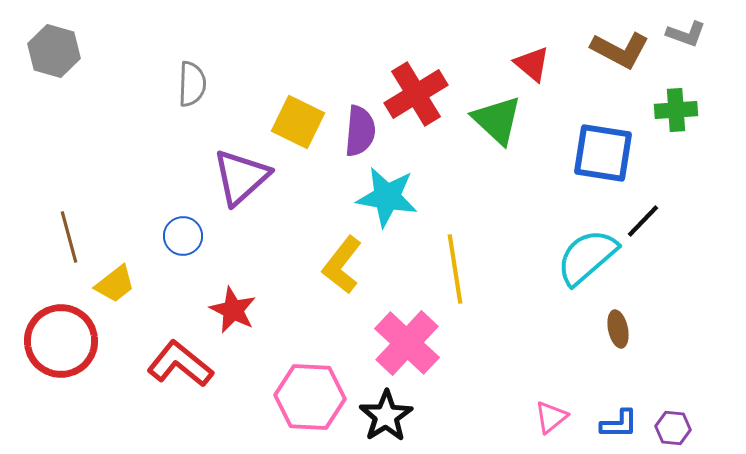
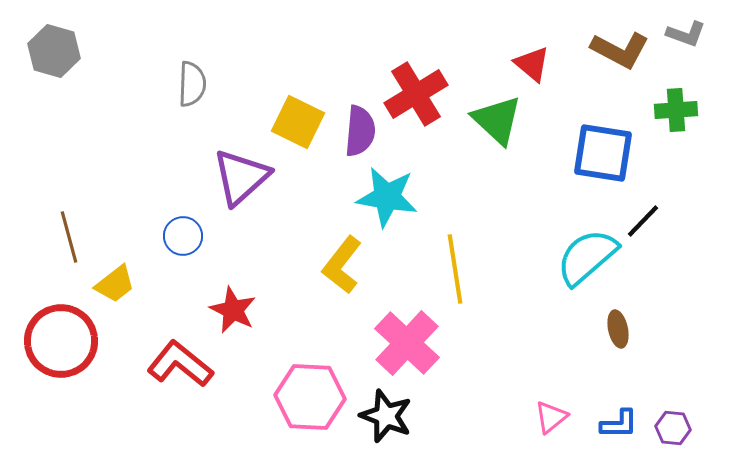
black star: rotated 18 degrees counterclockwise
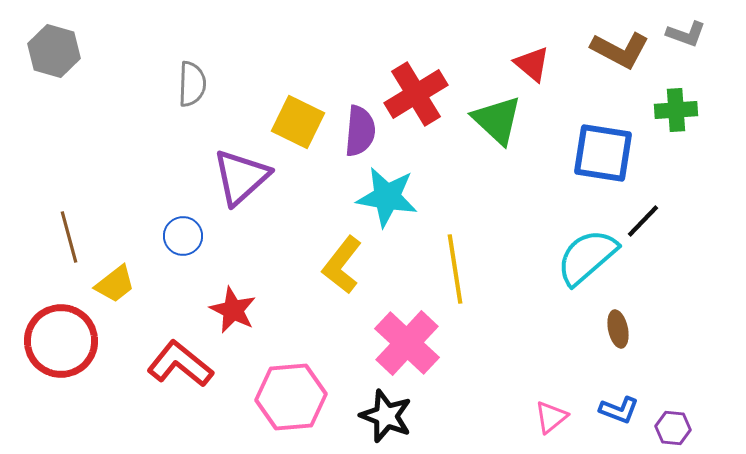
pink hexagon: moved 19 px left; rotated 8 degrees counterclockwise
blue L-shape: moved 14 px up; rotated 21 degrees clockwise
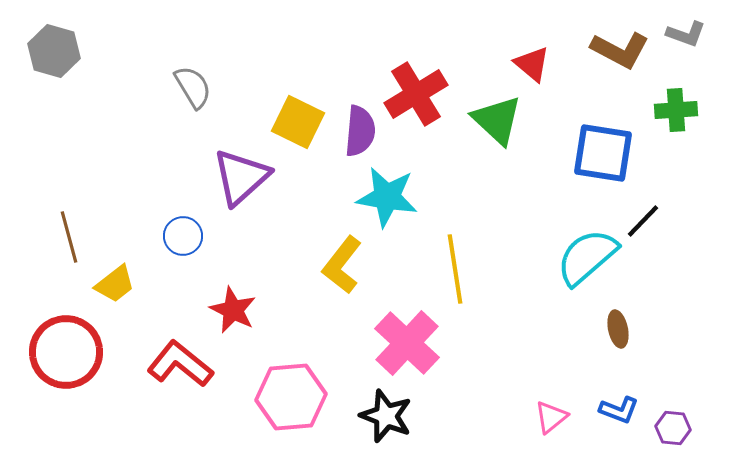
gray semicircle: moved 1 px right, 3 px down; rotated 33 degrees counterclockwise
red circle: moved 5 px right, 11 px down
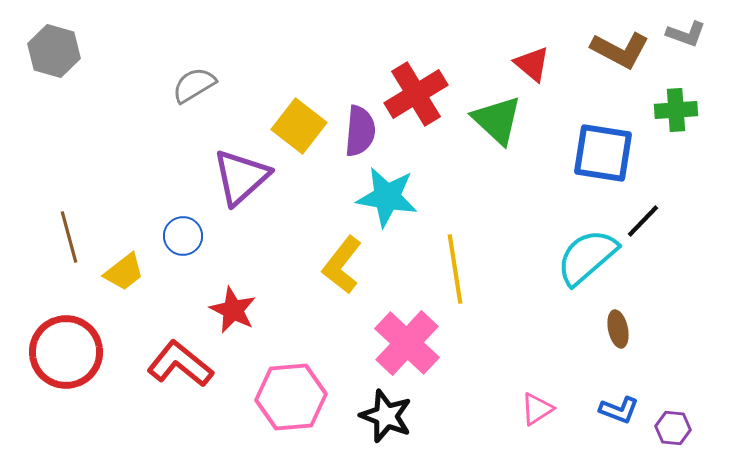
gray semicircle: moved 1 px right, 2 px up; rotated 90 degrees counterclockwise
yellow square: moved 1 px right, 4 px down; rotated 12 degrees clockwise
yellow trapezoid: moved 9 px right, 12 px up
pink triangle: moved 14 px left, 8 px up; rotated 6 degrees clockwise
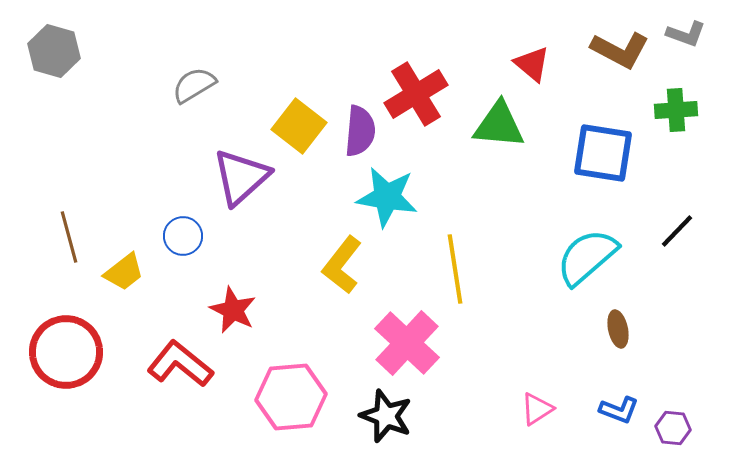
green triangle: moved 2 px right, 5 px down; rotated 38 degrees counterclockwise
black line: moved 34 px right, 10 px down
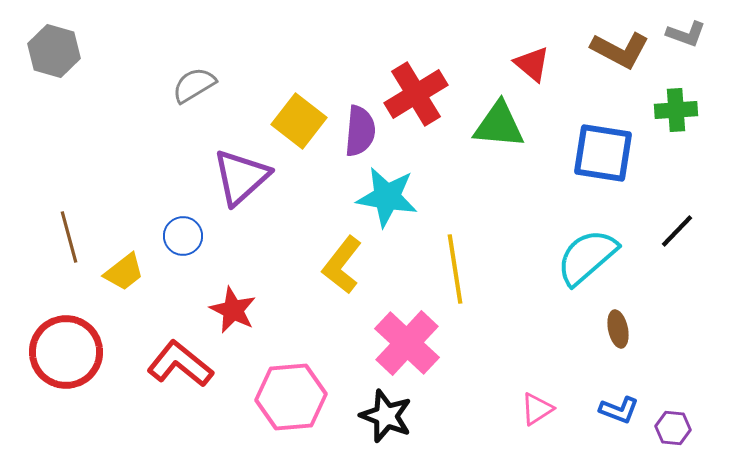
yellow square: moved 5 px up
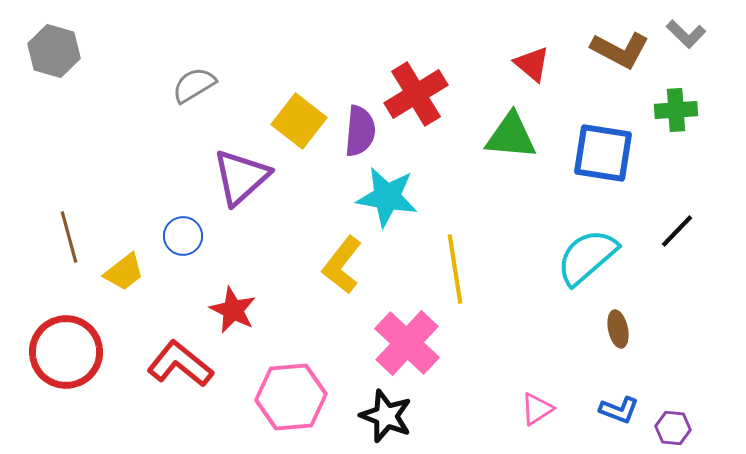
gray L-shape: rotated 24 degrees clockwise
green triangle: moved 12 px right, 11 px down
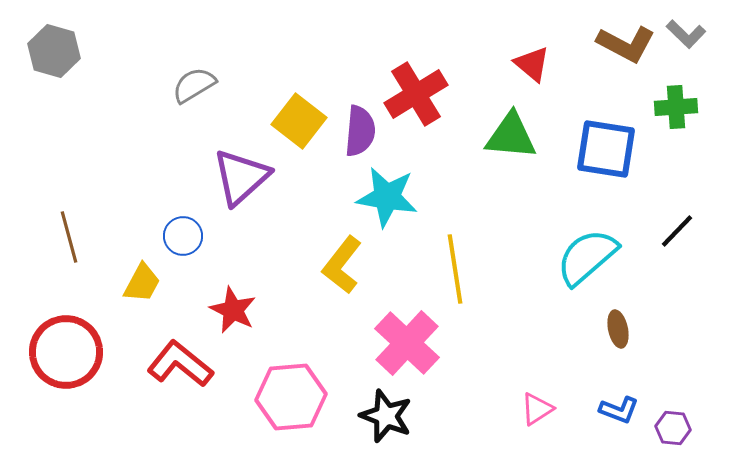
brown L-shape: moved 6 px right, 6 px up
green cross: moved 3 px up
blue square: moved 3 px right, 4 px up
yellow trapezoid: moved 18 px right, 11 px down; rotated 24 degrees counterclockwise
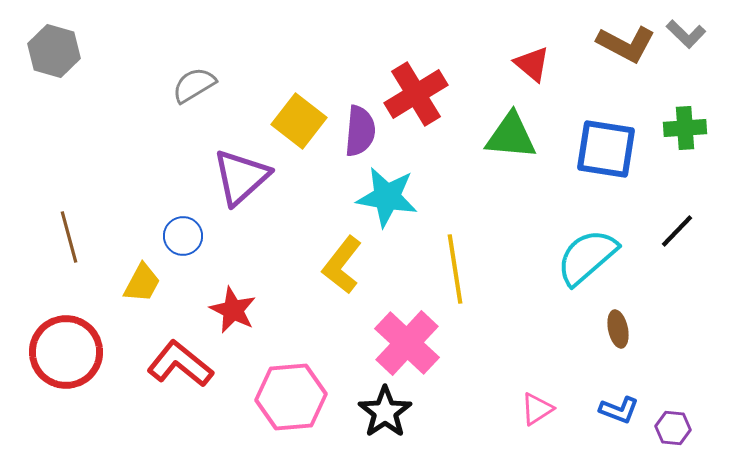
green cross: moved 9 px right, 21 px down
black star: moved 1 px left, 4 px up; rotated 16 degrees clockwise
